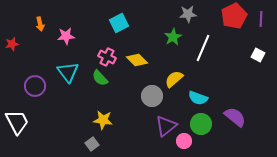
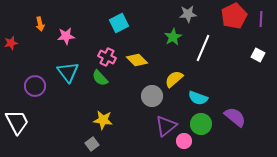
red star: moved 1 px left, 1 px up
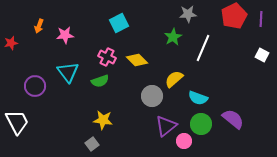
orange arrow: moved 1 px left, 2 px down; rotated 32 degrees clockwise
pink star: moved 1 px left, 1 px up
white square: moved 4 px right
green semicircle: moved 3 px down; rotated 66 degrees counterclockwise
purple semicircle: moved 2 px left, 2 px down
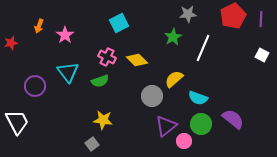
red pentagon: moved 1 px left
pink star: rotated 30 degrees counterclockwise
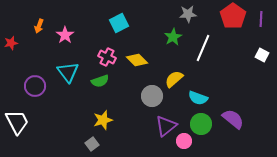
red pentagon: rotated 10 degrees counterclockwise
yellow star: rotated 24 degrees counterclockwise
